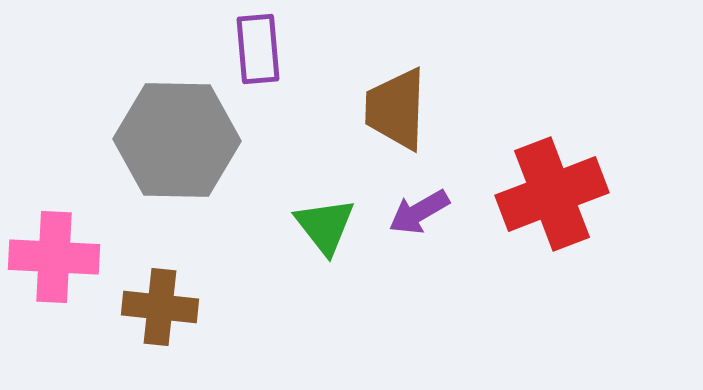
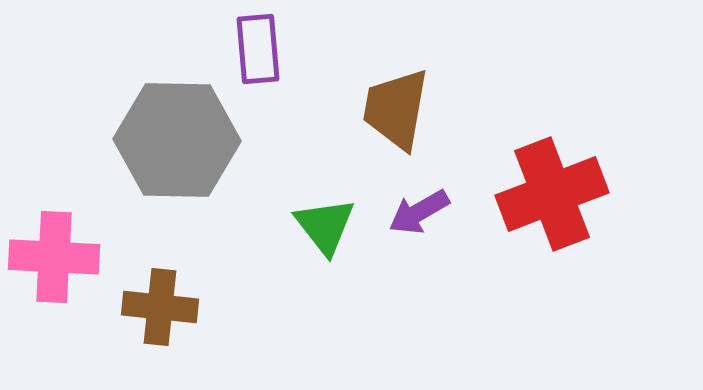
brown trapezoid: rotated 8 degrees clockwise
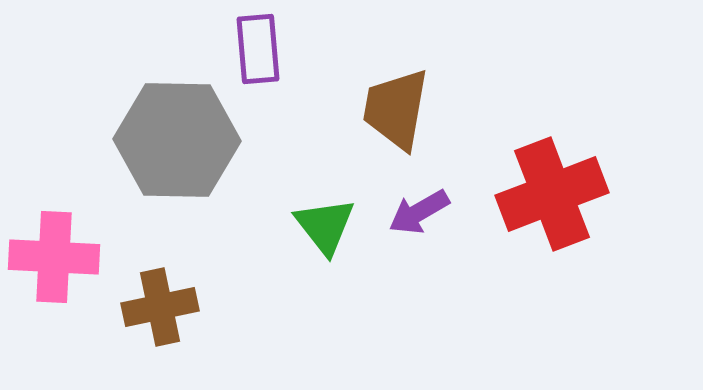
brown cross: rotated 18 degrees counterclockwise
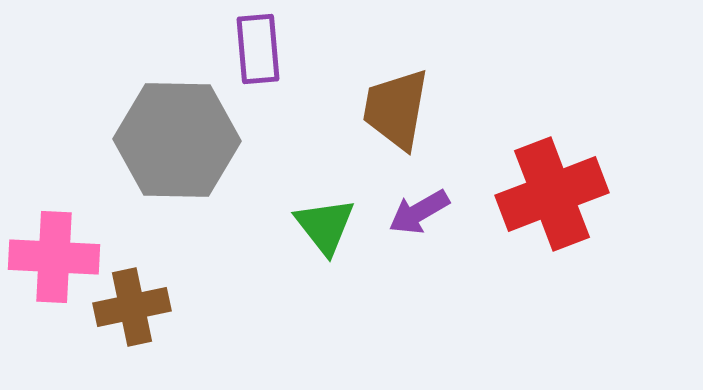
brown cross: moved 28 px left
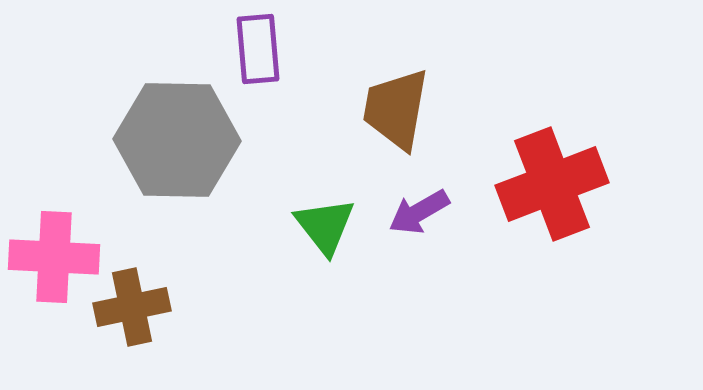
red cross: moved 10 px up
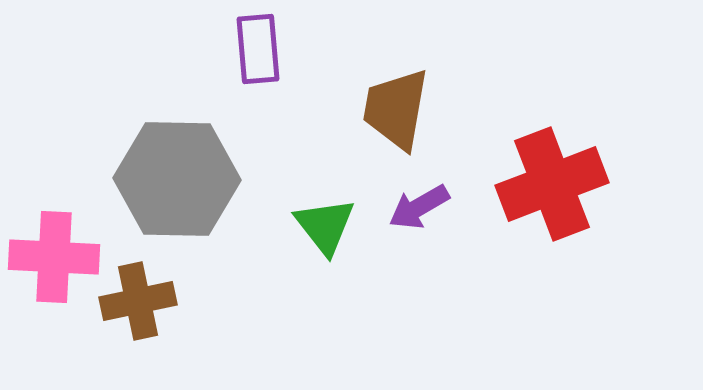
gray hexagon: moved 39 px down
purple arrow: moved 5 px up
brown cross: moved 6 px right, 6 px up
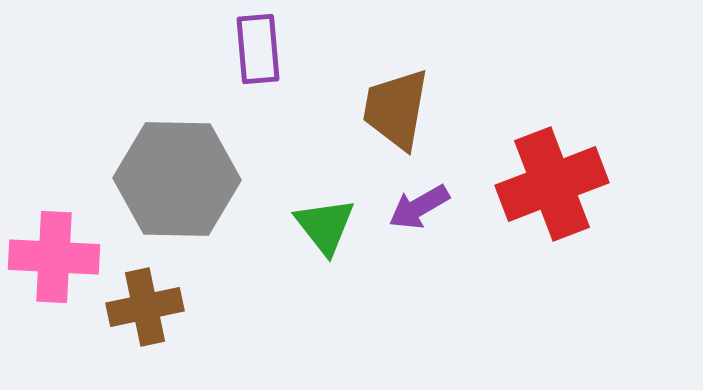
brown cross: moved 7 px right, 6 px down
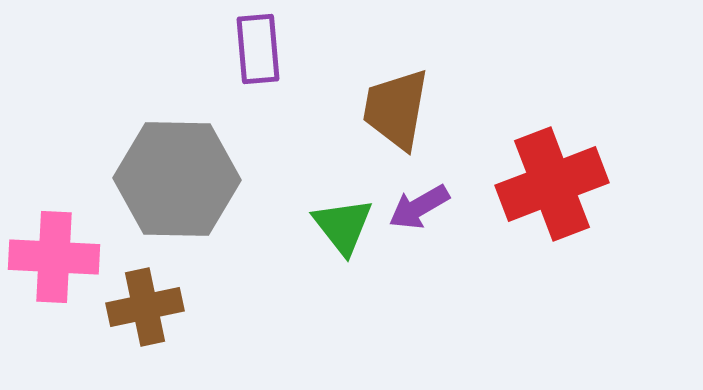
green triangle: moved 18 px right
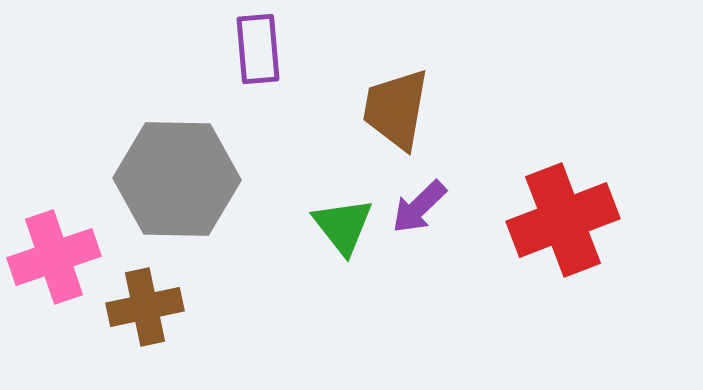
red cross: moved 11 px right, 36 px down
purple arrow: rotated 14 degrees counterclockwise
pink cross: rotated 22 degrees counterclockwise
